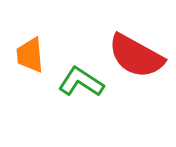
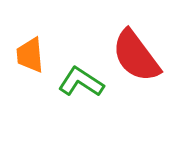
red semicircle: rotated 24 degrees clockwise
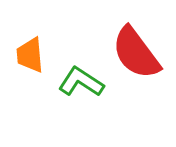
red semicircle: moved 3 px up
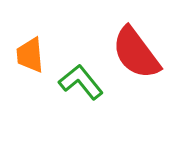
green L-shape: rotated 18 degrees clockwise
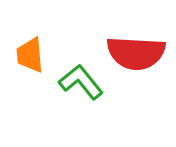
red semicircle: rotated 50 degrees counterclockwise
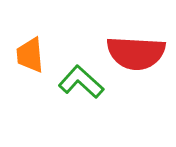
green L-shape: rotated 9 degrees counterclockwise
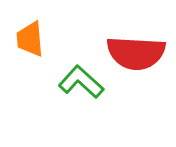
orange trapezoid: moved 16 px up
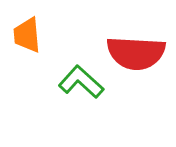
orange trapezoid: moved 3 px left, 4 px up
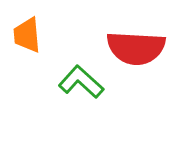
red semicircle: moved 5 px up
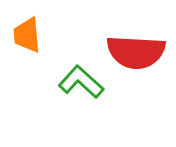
red semicircle: moved 4 px down
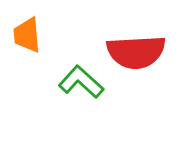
red semicircle: rotated 6 degrees counterclockwise
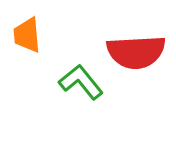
green L-shape: rotated 9 degrees clockwise
